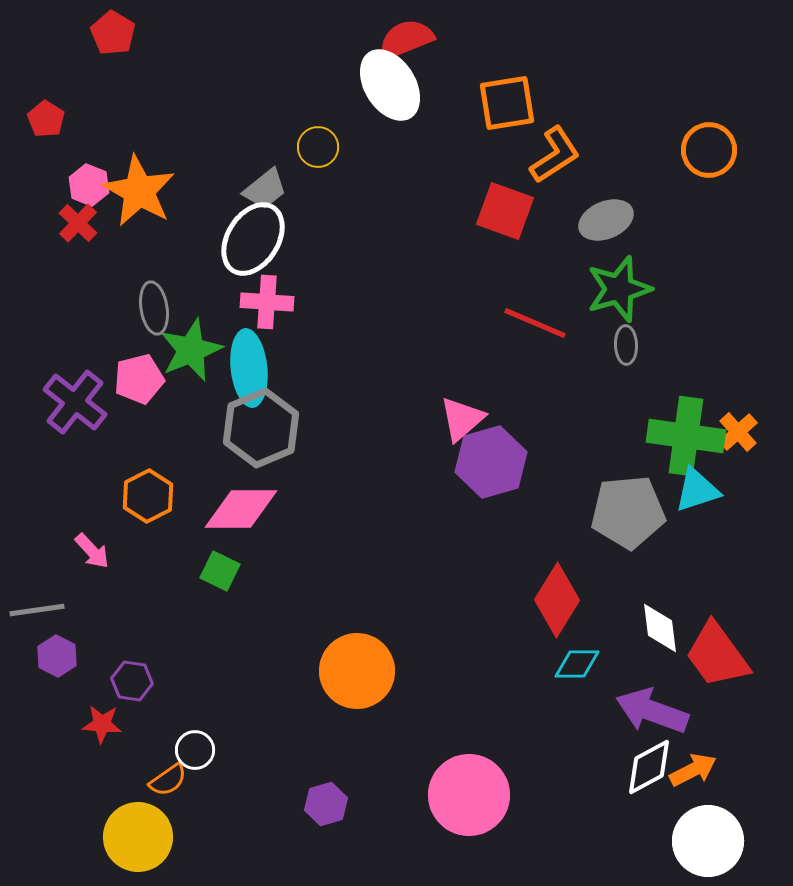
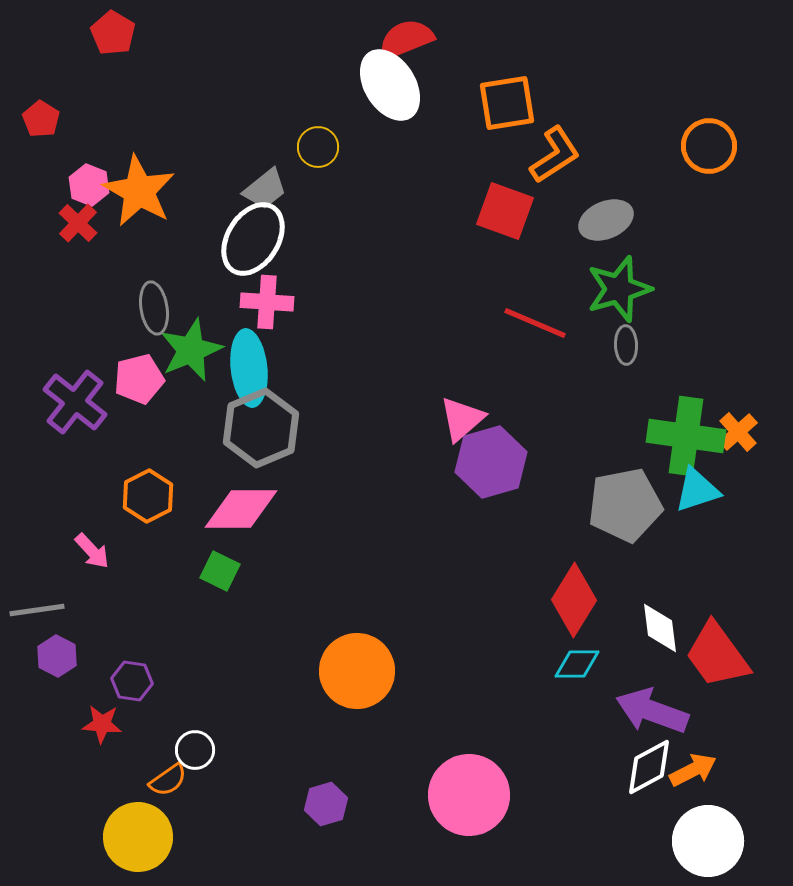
red pentagon at (46, 119): moved 5 px left
orange circle at (709, 150): moved 4 px up
gray pentagon at (628, 512): moved 3 px left, 7 px up; rotated 6 degrees counterclockwise
red diamond at (557, 600): moved 17 px right
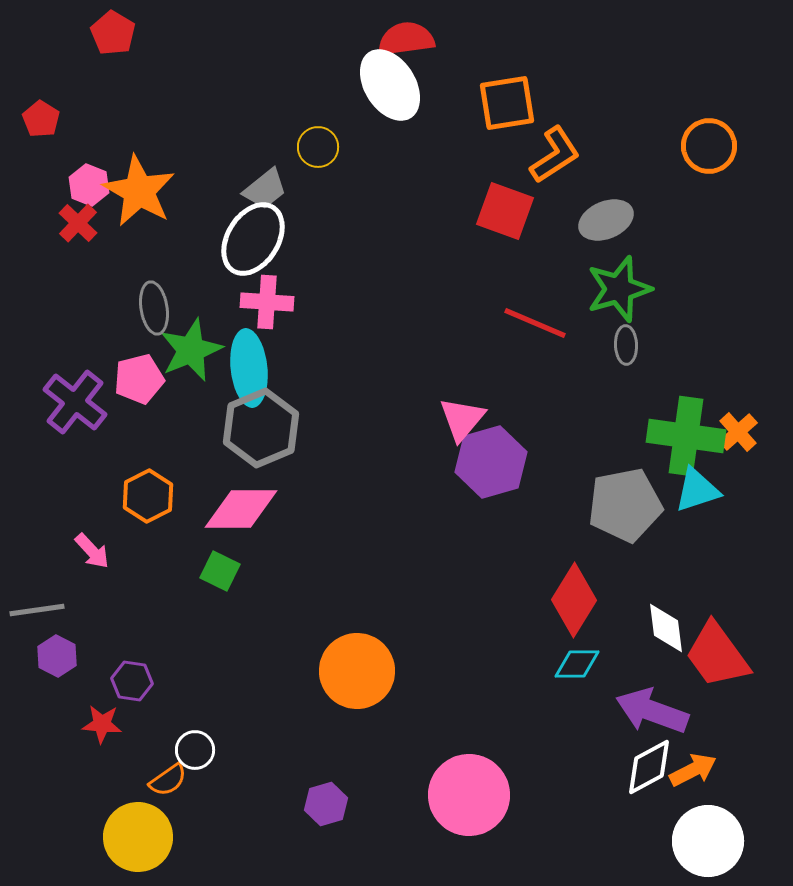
red semicircle at (406, 39): rotated 14 degrees clockwise
pink triangle at (462, 419): rotated 9 degrees counterclockwise
white diamond at (660, 628): moved 6 px right
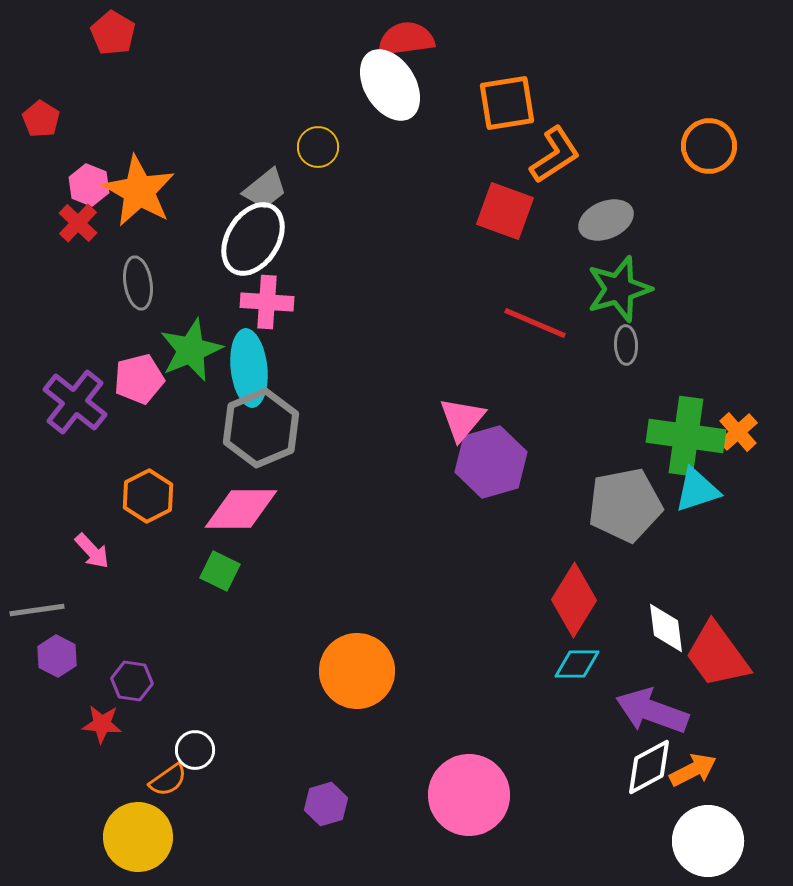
gray ellipse at (154, 308): moved 16 px left, 25 px up
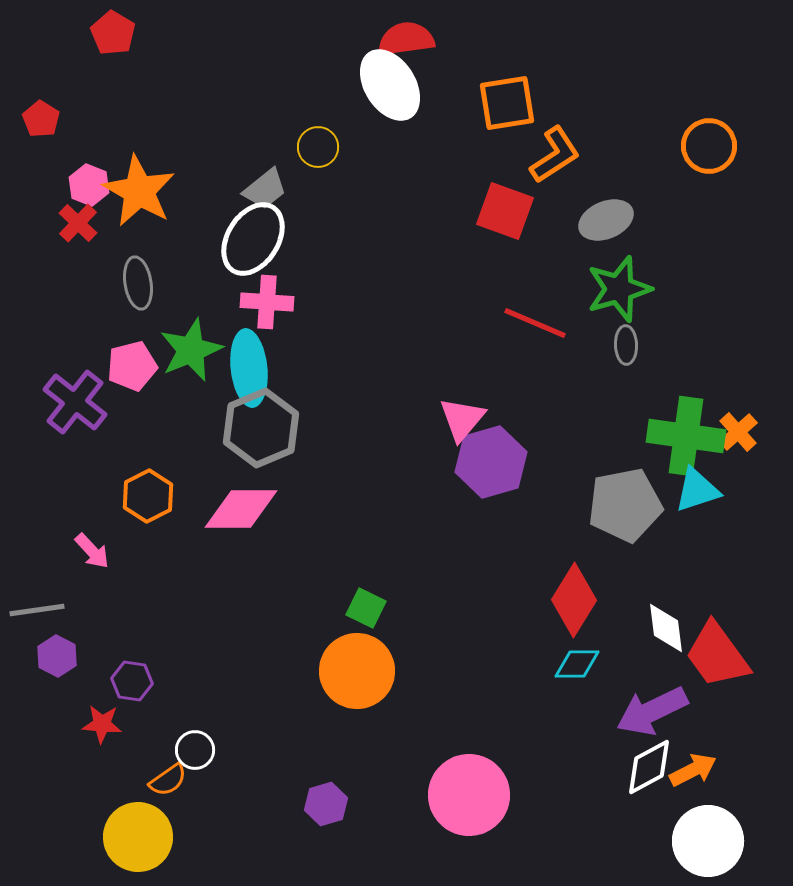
pink pentagon at (139, 379): moved 7 px left, 13 px up
green square at (220, 571): moved 146 px right, 37 px down
purple arrow at (652, 711): rotated 46 degrees counterclockwise
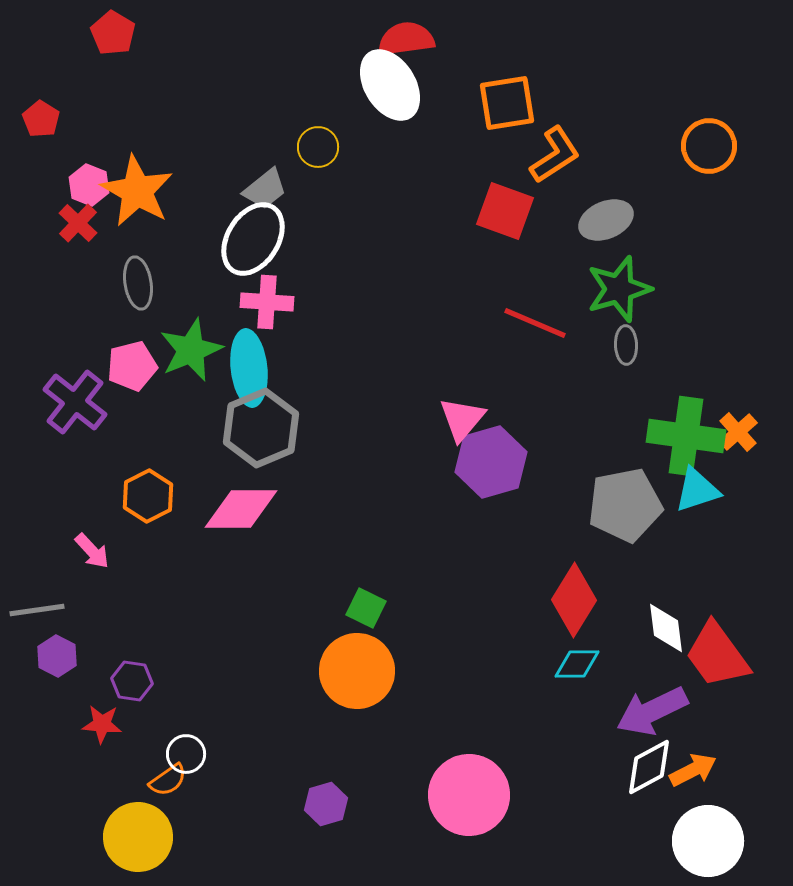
orange star at (139, 191): moved 2 px left
white circle at (195, 750): moved 9 px left, 4 px down
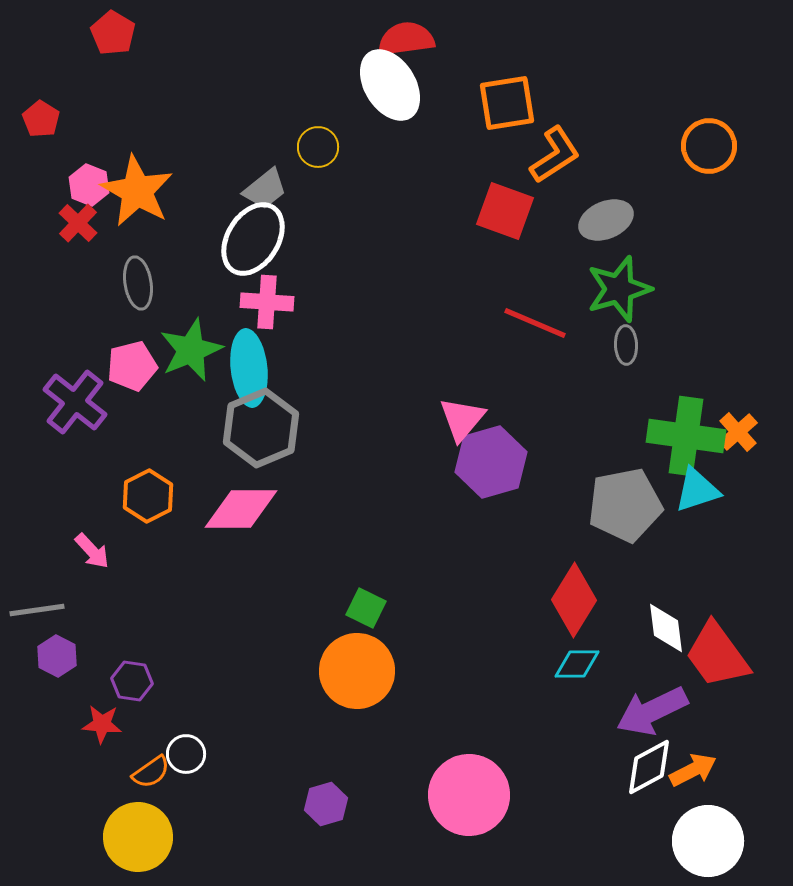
orange semicircle at (168, 780): moved 17 px left, 8 px up
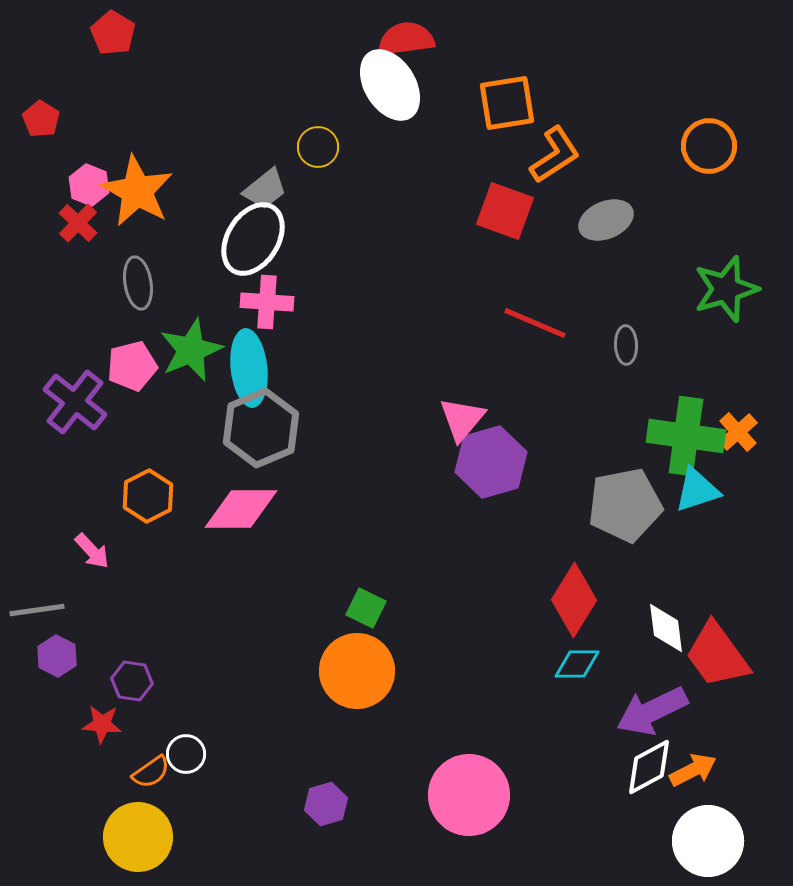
green star at (619, 289): moved 107 px right
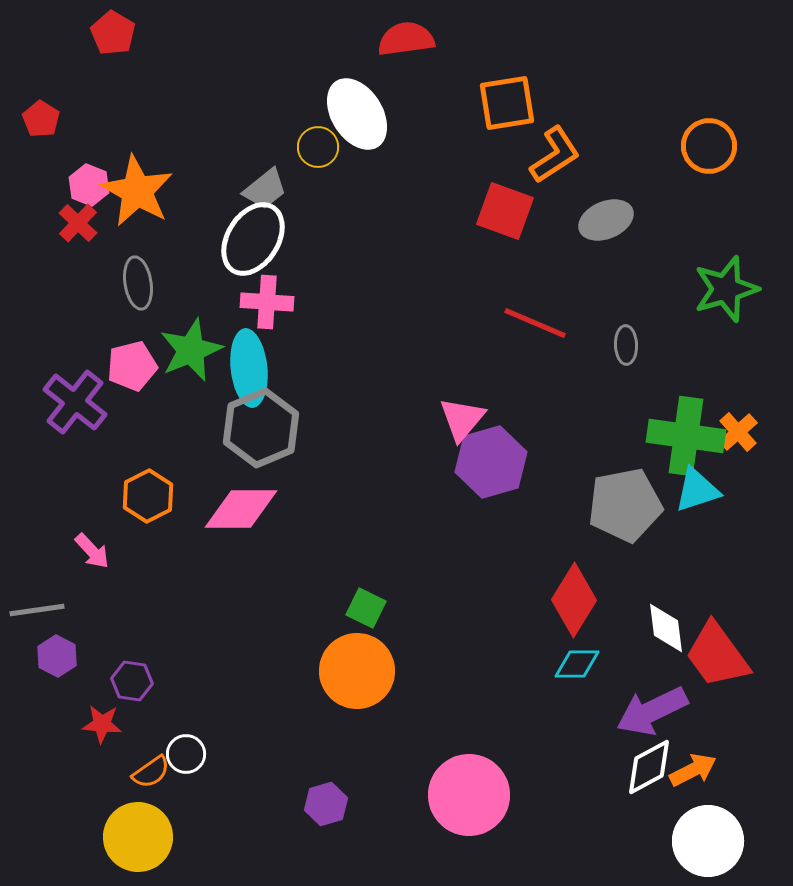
white ellipse at (390, 85): moved 33 px left, 29 px down
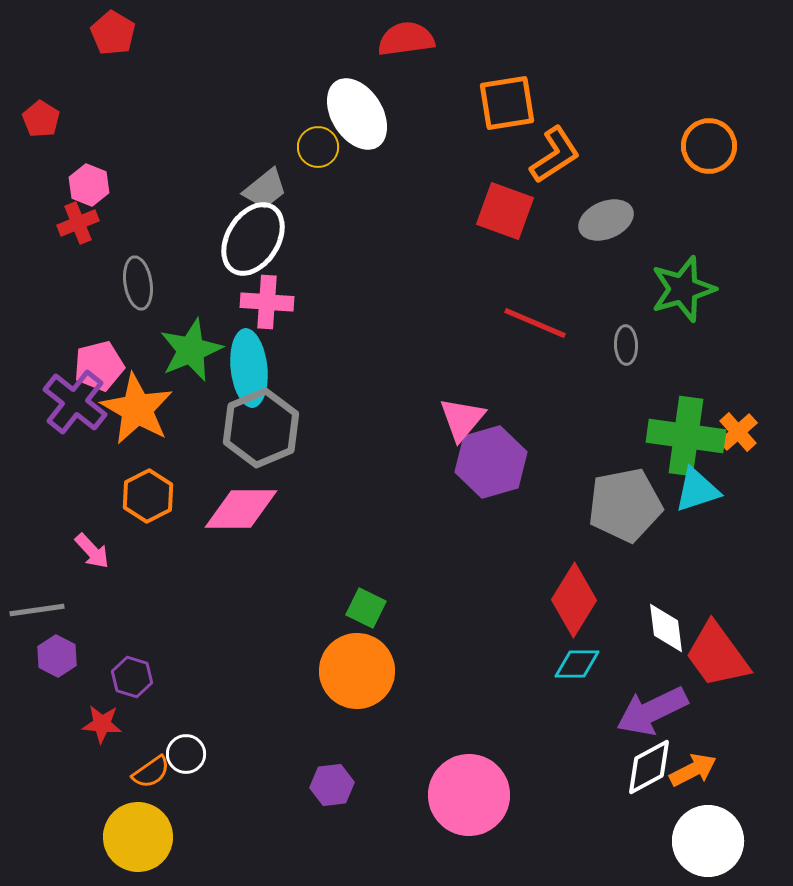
orange star at (137, 191): moved 218 px down
red cross at (78, 223): rotated 24 degrees clockwise
green star at (726, 289): moved 43 px left
pink pentagon at (132, 366): moved 33 px left
purple hexagon at (132, 681): moved 4 px up; rotated 9 degrees clockwise
purple hexagon at (326, 804): moved 6 px right, 19 px up; rotated 9 degrees clockwise
